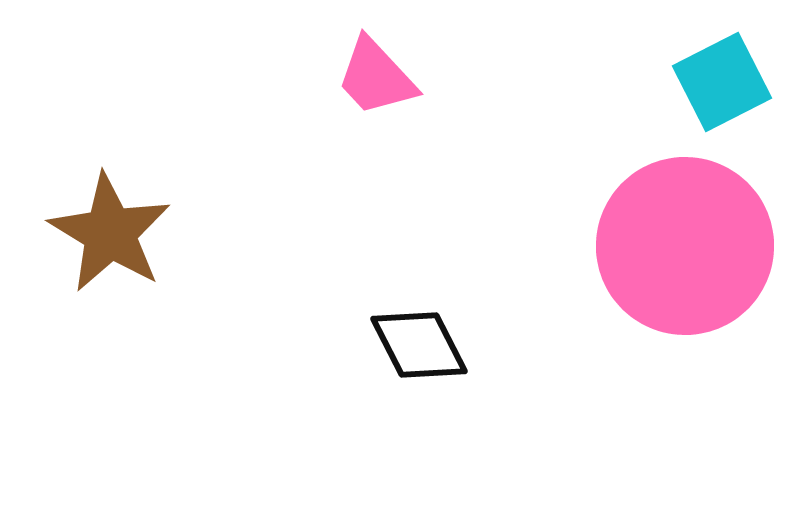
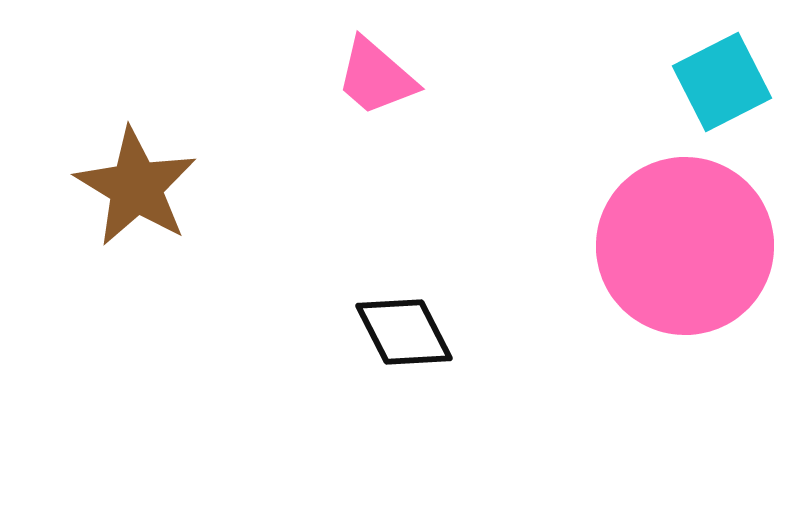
pink trapezoid: rotated 6 degrees counterclockwise
brown star: moved 26 px right, 46 px up
black diamond: moved 15 px left, 13 px up
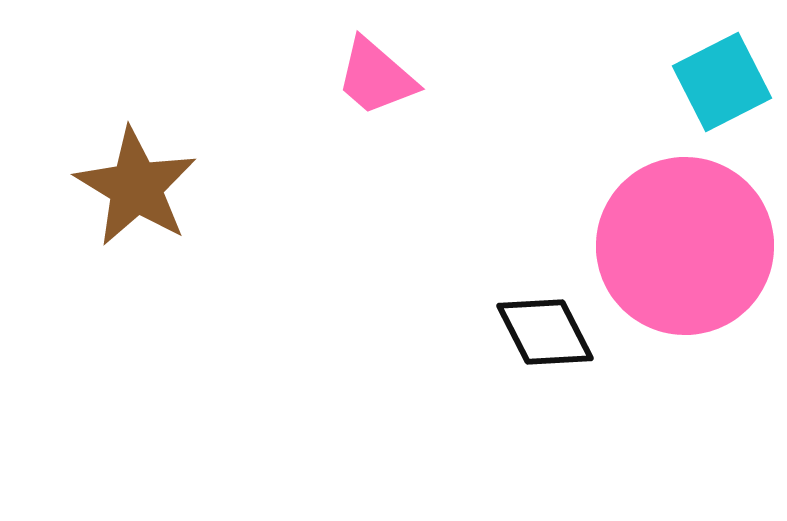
black diamond: moved 141 px right
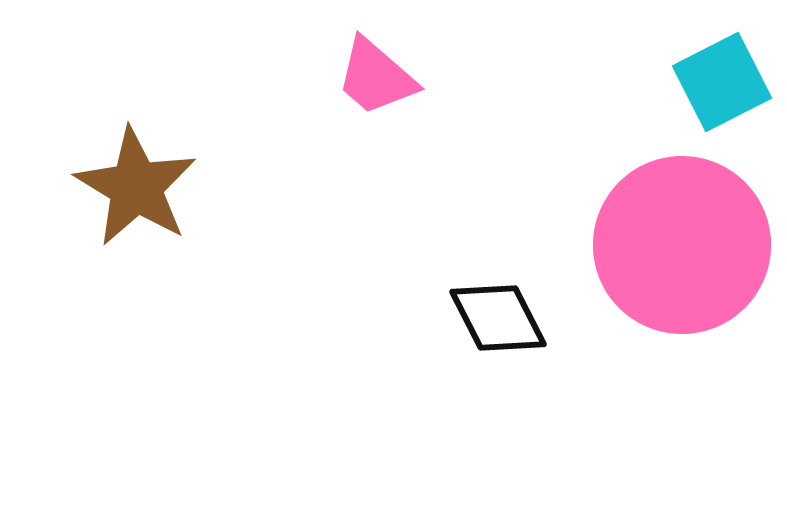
pink circle: moved 3 px left, 1 px up
black diamond: moved 47 px left, 14 px up
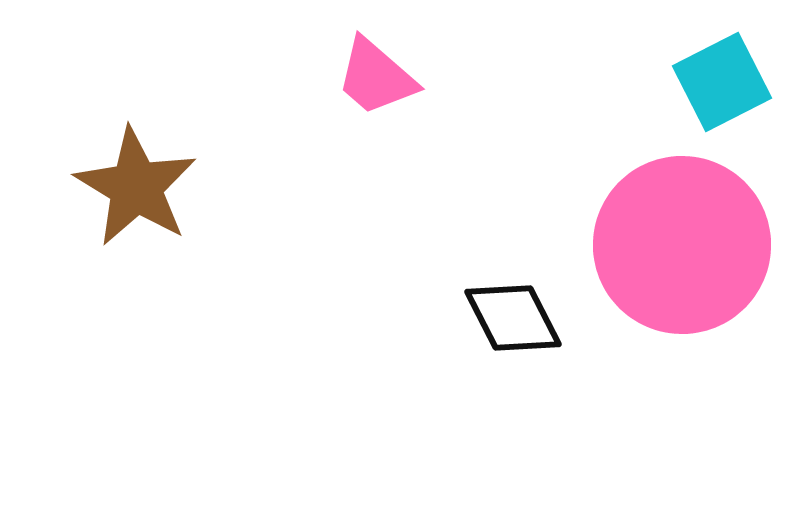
black diamond: moved 15 px right
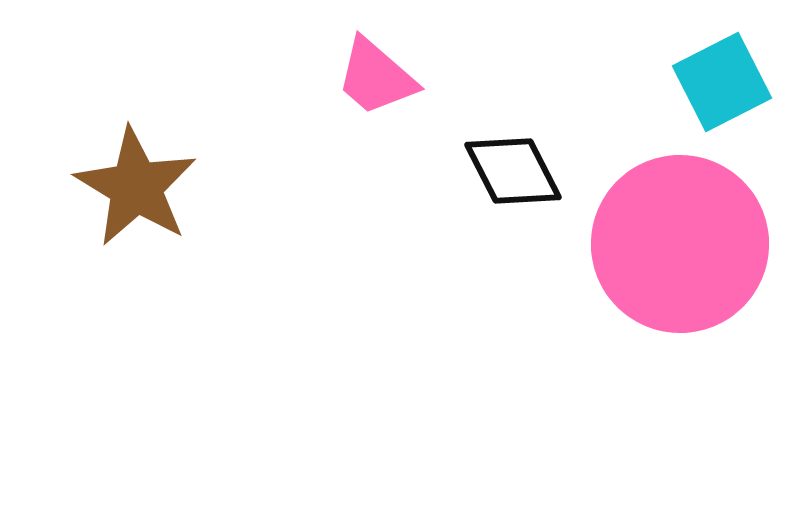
pink circle: moved 2 px left, 1 px up
black diamond: moved 147 px up
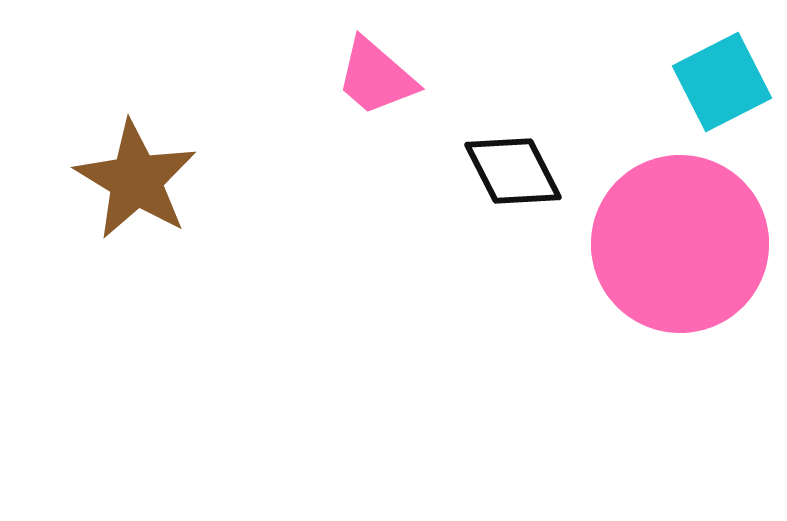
brown star: moved 7 px up
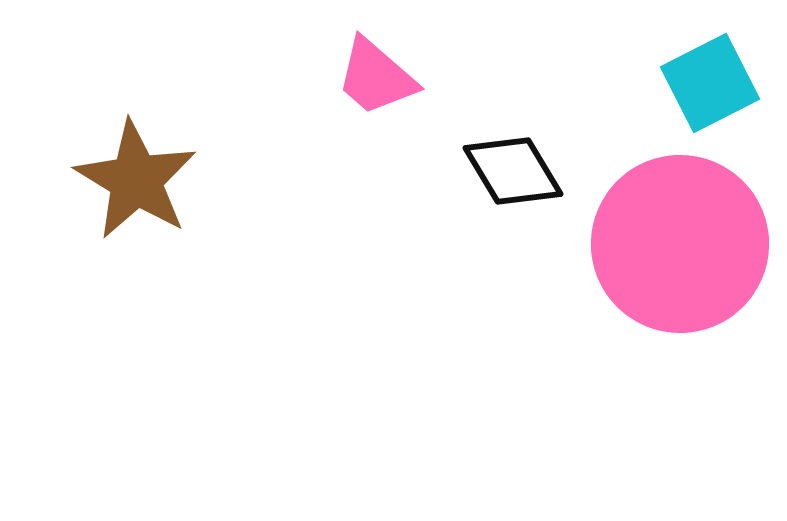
cyan square: moved 12 px left, 1 px down
black diamond: rotated 4 degrees counterclockwise
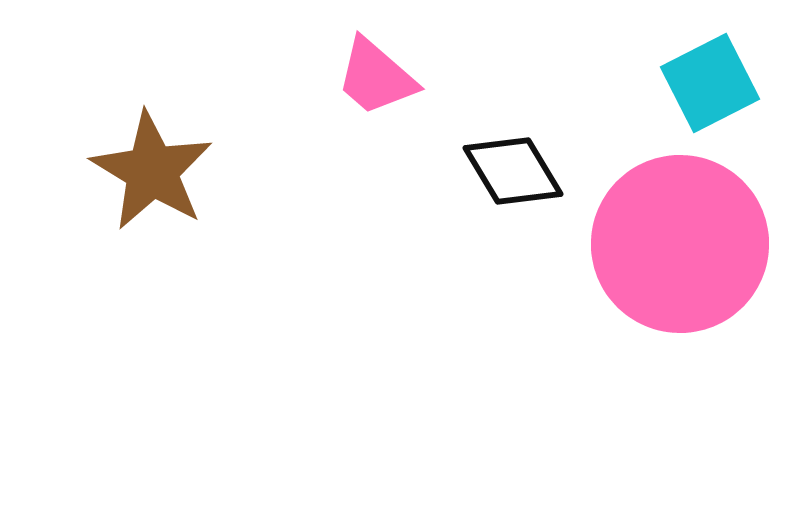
brown star: moved 16 px right, 9 px up
